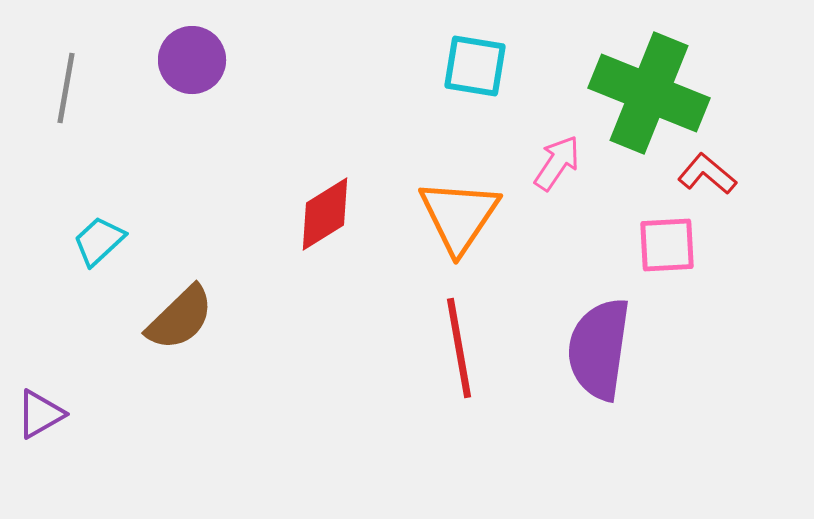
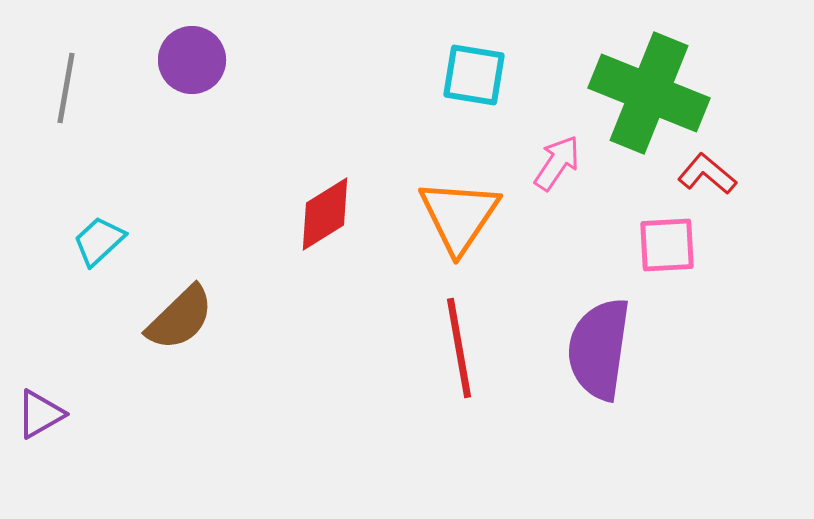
cyan square: moved 1 px left, 9 px down
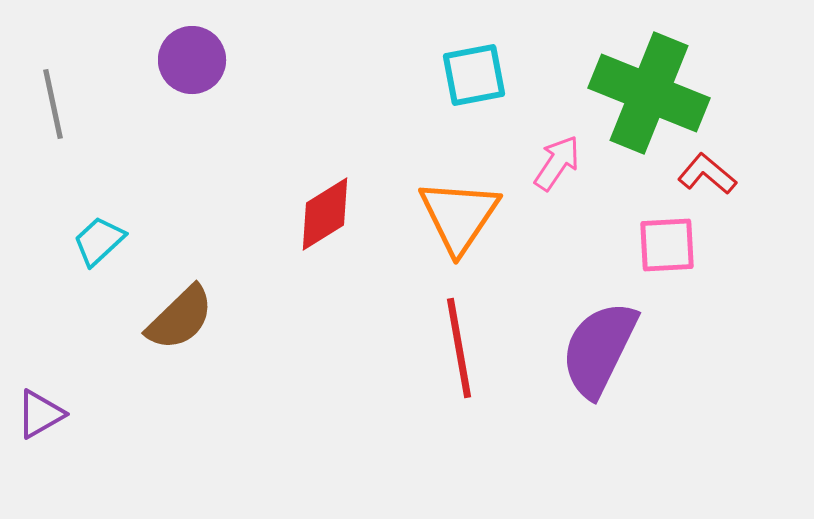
cyan square: rotated 20 degrees counterclockwise
gray line: moved 13 px left, 16 px down; rotated 22 degrees counterclockwise
purple semicircle: rotated 18 degrees clockwise
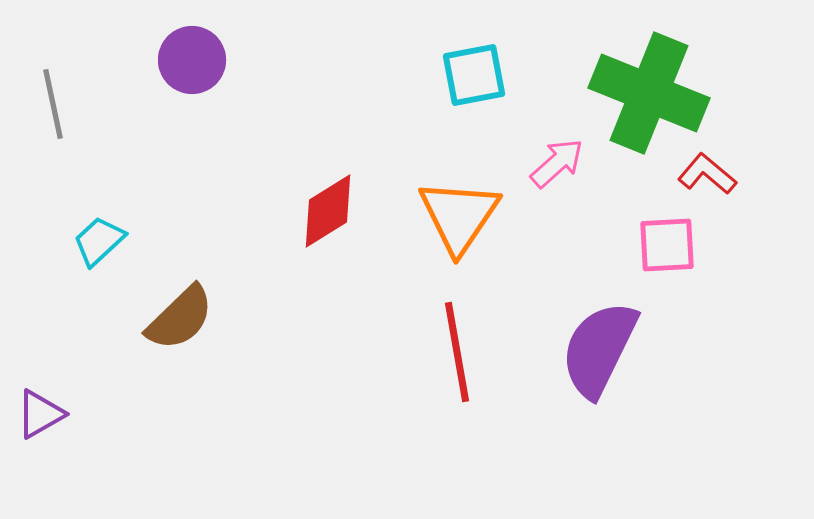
pink arrow: rotated 14 degrees clockwise
red diamond: moved 3 px right, 3 px up
red line: moved 2 px left, 4 px down
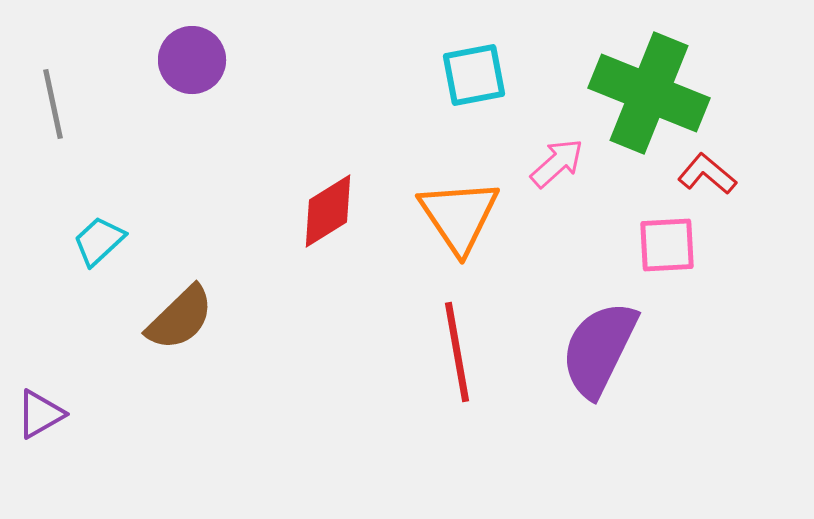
orange triangle: rotated 8 degrees counterclockwise
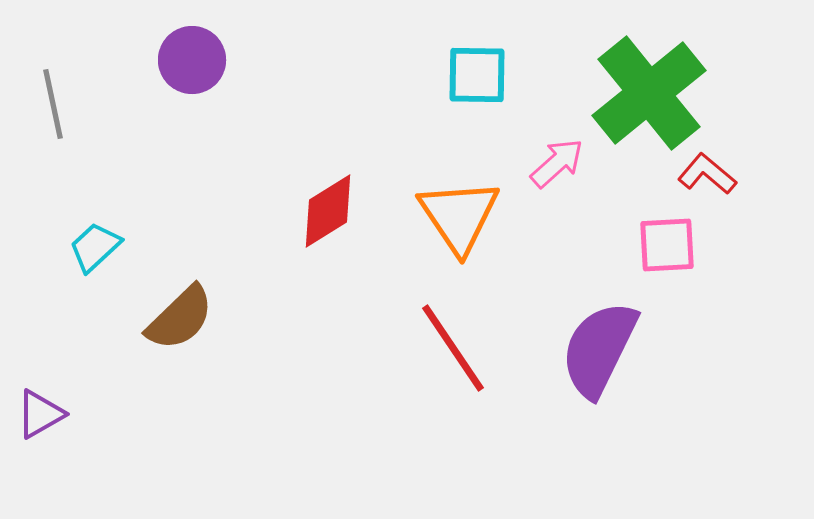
cyan square: moved 3 px right; rotated 12 degrees clockwise
green cross: rotated 29 degrees clockwise
cyan trapezoid: moved 4 px left, 6 px down
red line: moved 4 px left, 4 px up; rotated 24 degrees counterclockwise
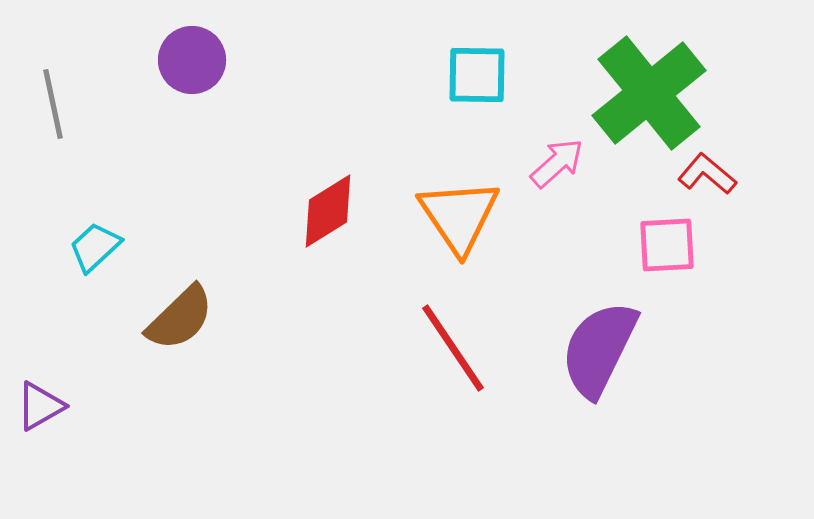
purple triangle: moved 8 px up
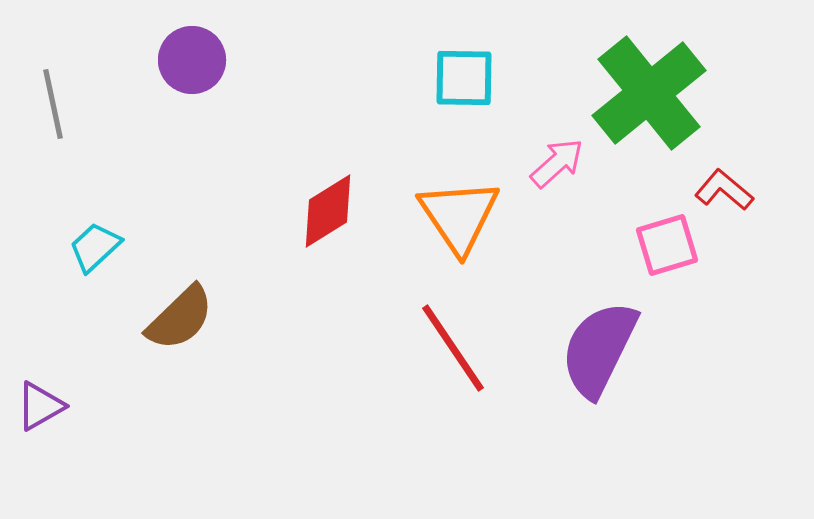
cyan square: moved 13 px left, 3 px down
red L-shape: moved 17 px right, 16 px down
pink square: rotated 14 degrees counterclockwise
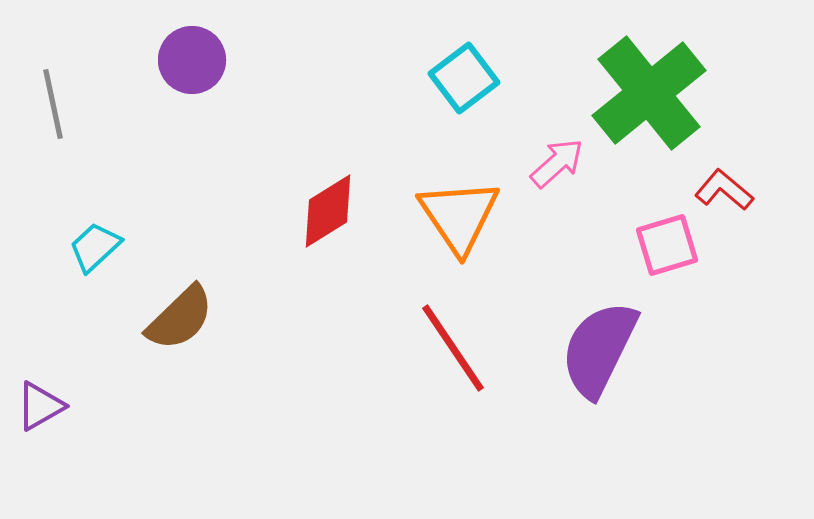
cyan square: rotated 38 degrees counterclockwise
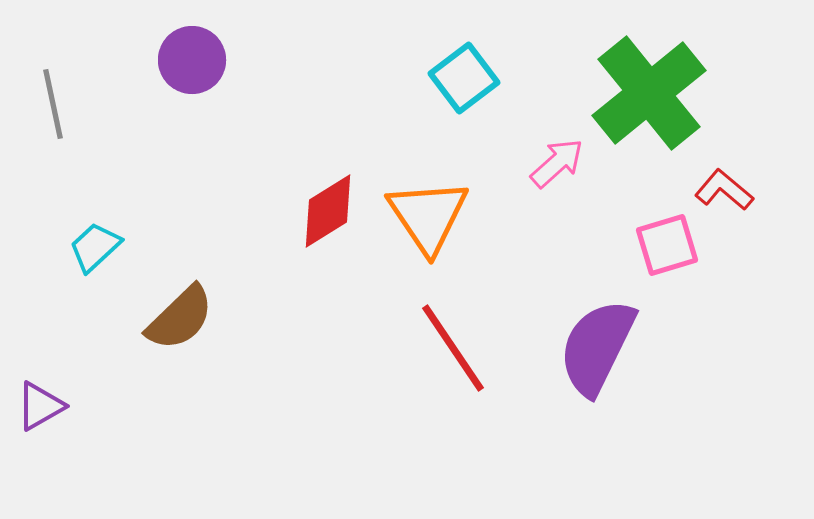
orange triangle: moved 31 px left
purple semicircle: moved 2 px left, 2 px up
